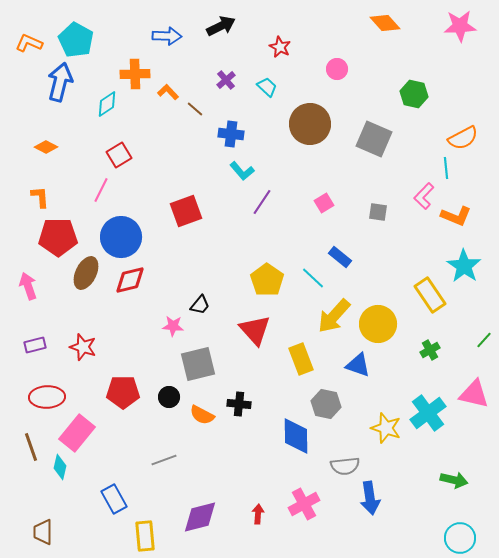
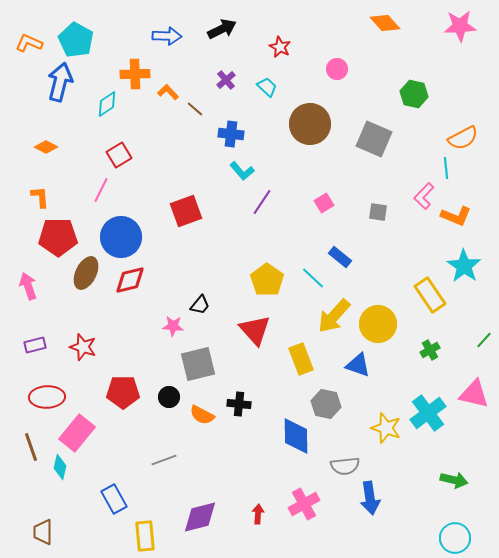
black arrow at (221, 26): moved 1 px right, 3 px down
cyan circle at (460, 538): moved 5 px left
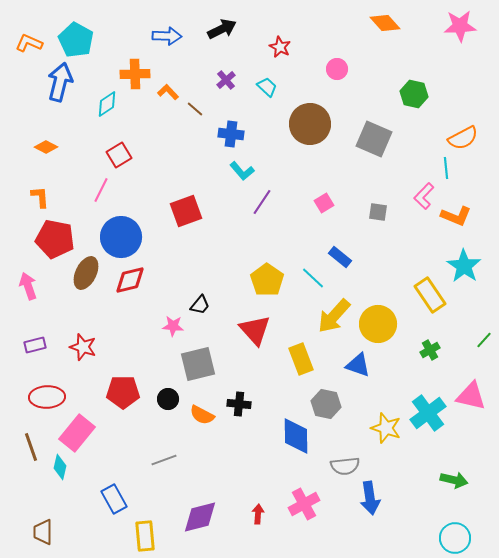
red pentagon at (58, 237): moved 3 px left, 2 px down; rotated 12 degrees clockwise
pink triangle at (474, 394): moved 3 px left, 2 px down
black circle at (169, 397): moved 1 px left, 2 px down
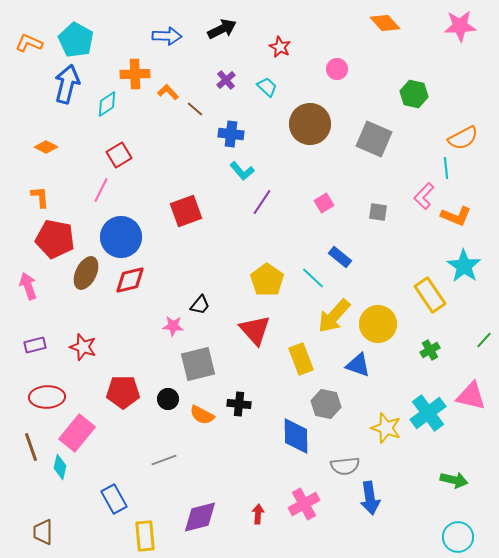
blue arrow at (60, 82): moved 7 px right, 2 px down
cyan circle at (455, 538): moved 3 px right, 1 px up
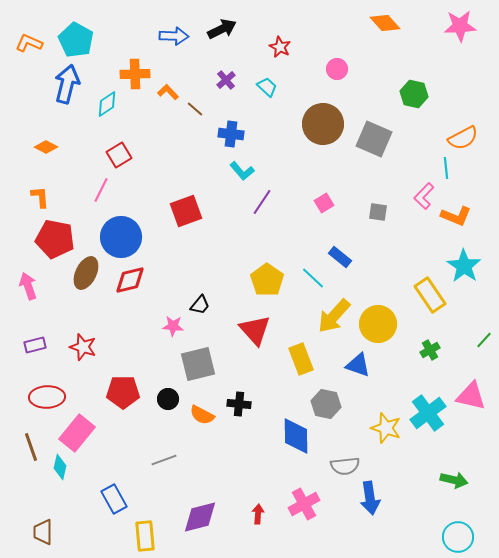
blue arrow at (167, 36): moved 7 px right
brown circle at (310, 124): moved 13 px right
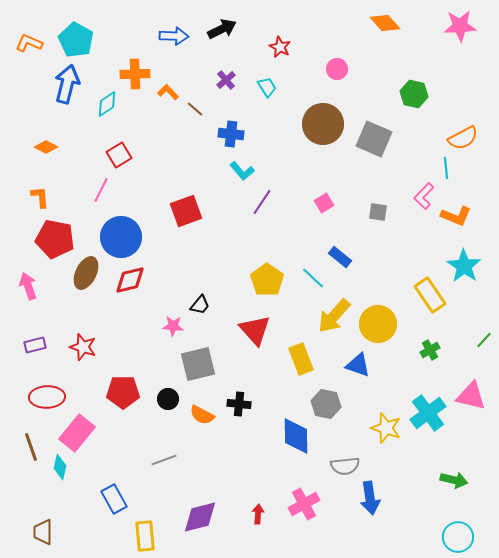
cyan trapezoid at (267, 87): rotated 15 degrees clockwise
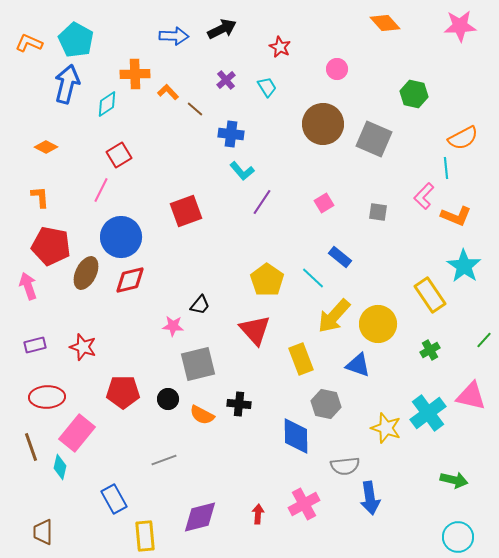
red pentagon at (55, 239): moved 4 px left, 7 px down
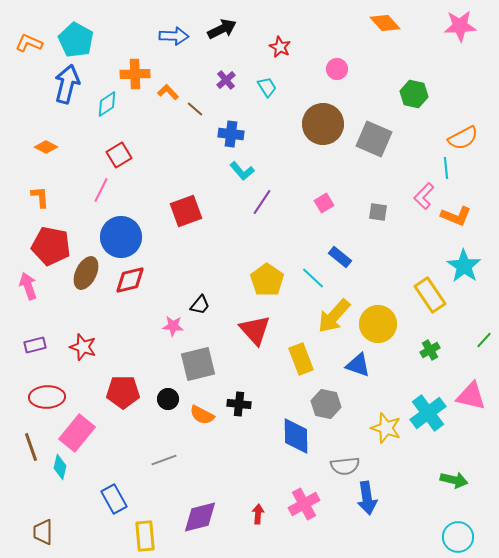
blue arrow at (370, 498): moved 3 px left
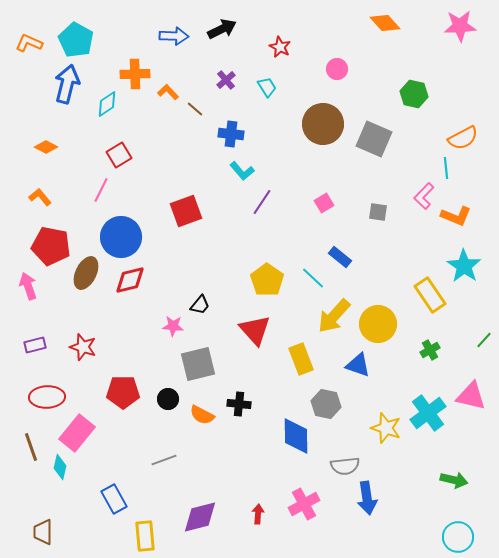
orange L-shape at (40, 197): rotated 35 degrees counterclockwise
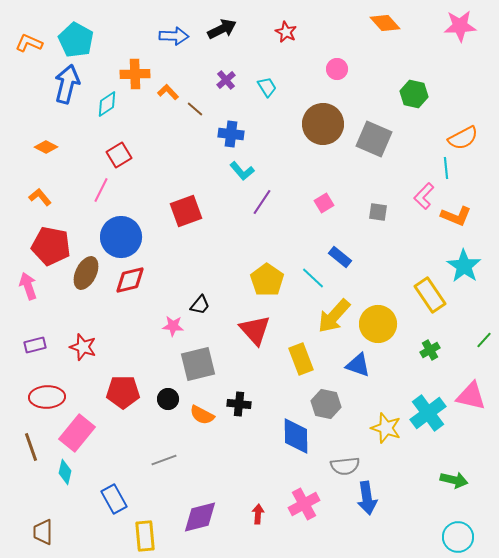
red star at (280, 47): moved 6 px right, 15 px up
cyan diamond at (60, 467): moved 5 px right, 5 px down
